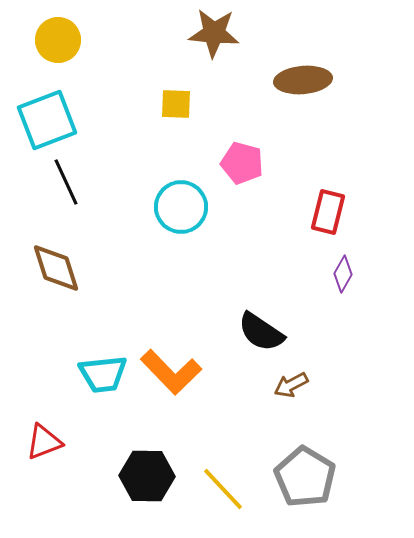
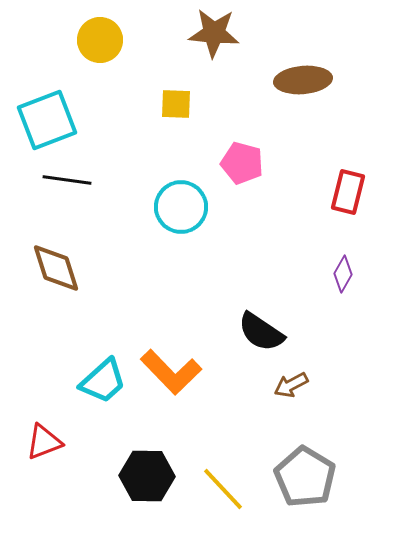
yellow circle: moved 42 px right
black line: moved 1 px right, 2 px up; rotated 57 degrees counterclockwise
red rectangle: moved 20 px right, 20 px up
cyan trapezoid: moved 7 px down; rotated 36 degrees counterclockwise
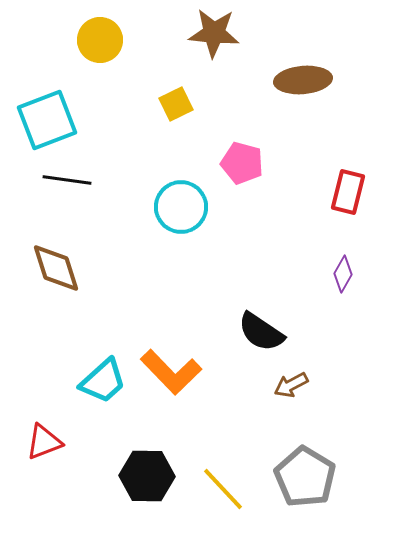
yellow square: rotated 28 degrees counterclockwise
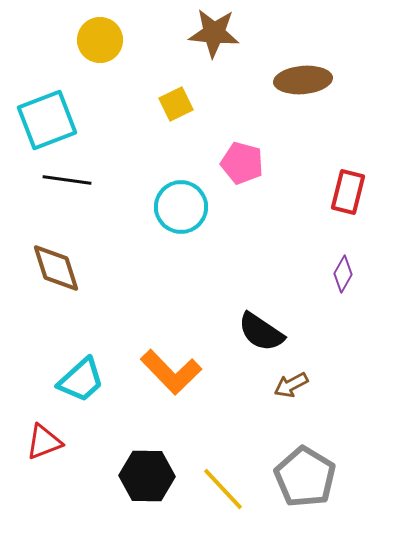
cyan trapezoid: moved 22 px left, 1 px up
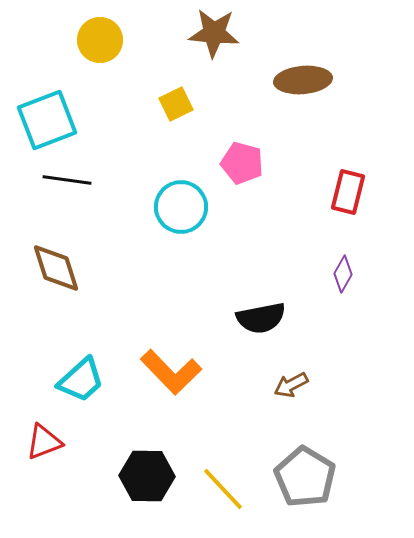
black semicircle: moved 14 px up; rotated 45 degrees counterclockwise
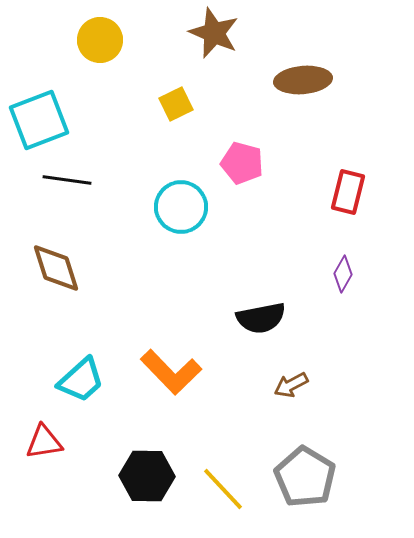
brown star: rotated 18 degrees clockwise
cyan square: moved 8 px left
red triangle: rotated 12 degrees clockwise
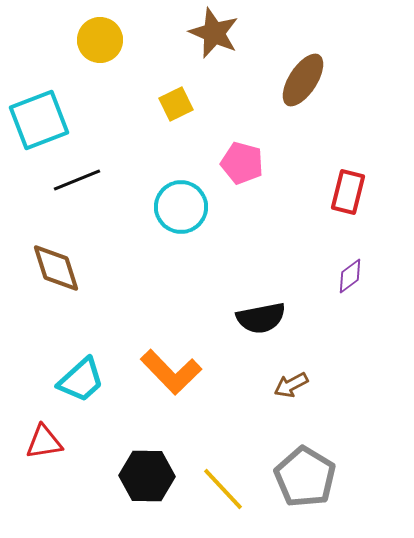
brown ellipse: rotated 52 degrees counterclockwise
black line: moved 10 px right; rotated 30 degrees counterclockwise
purple diamond: moved 7 px right, 2 px down; rotated 24 degrees clockwise
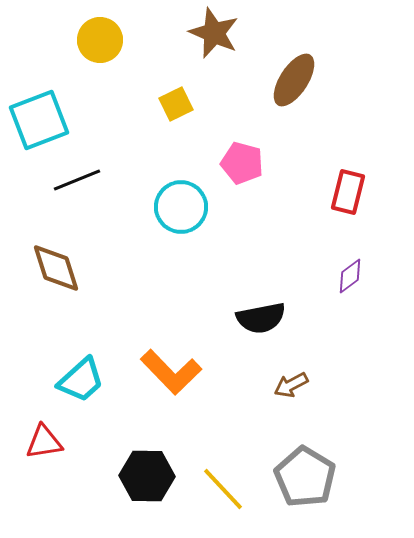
brown ellipse: moved 9 px left
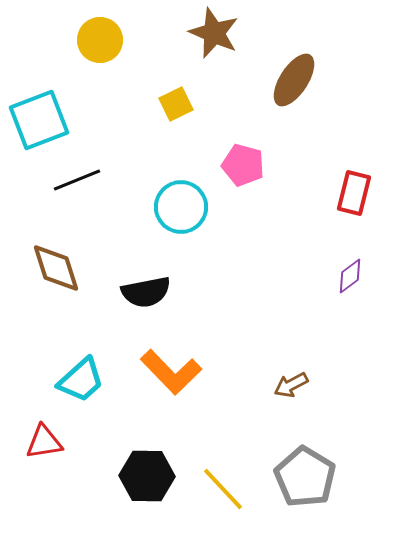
pink pentagon: moved 1 px right, 2 px down
red rectangle: moved 6 px right, 1 px down
black semicircle: moved 115 px left, 26 px up
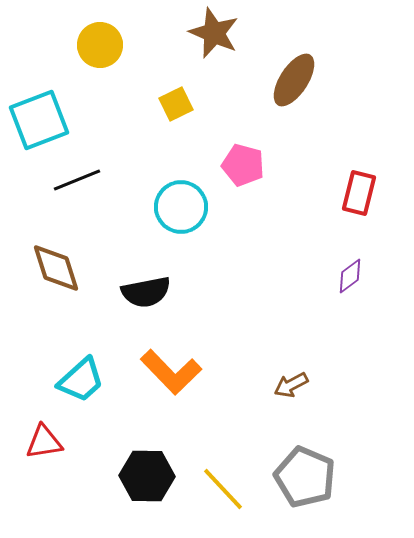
yellow circle: moved 5 px down
red rectangle: moved 5 px right
gray pentagon: rotated 8 degrees counterclockwise
